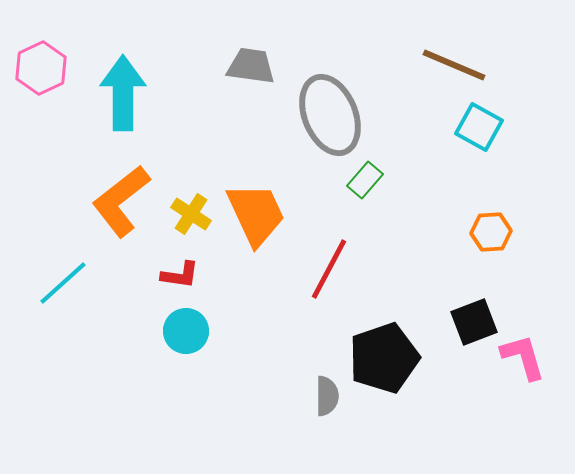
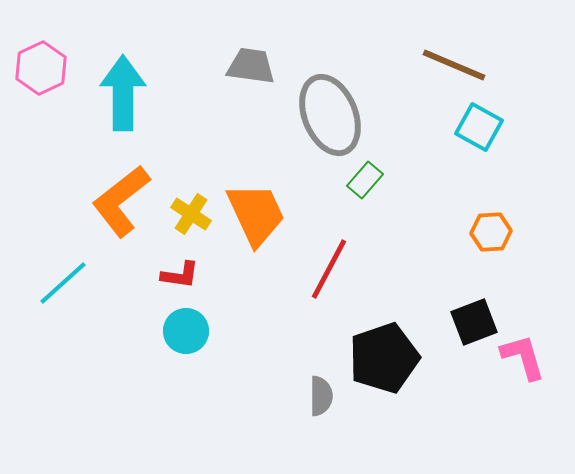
gray semicircle: moved 6 px left
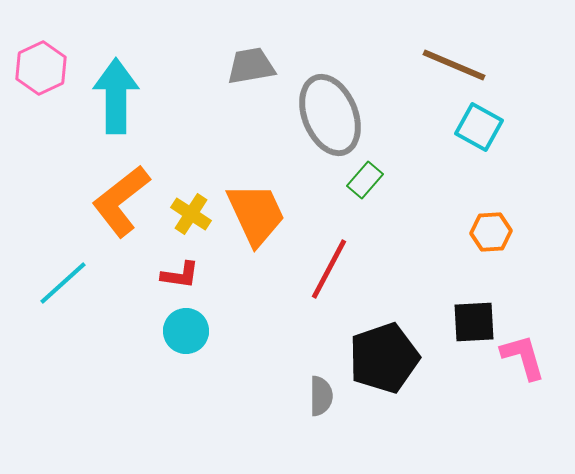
gray trapezoid: rotated 18 degrees counterclockwise
cyan arrow: moved 7 px left, 3 px down
black square: rotated 18 degrees clockwise
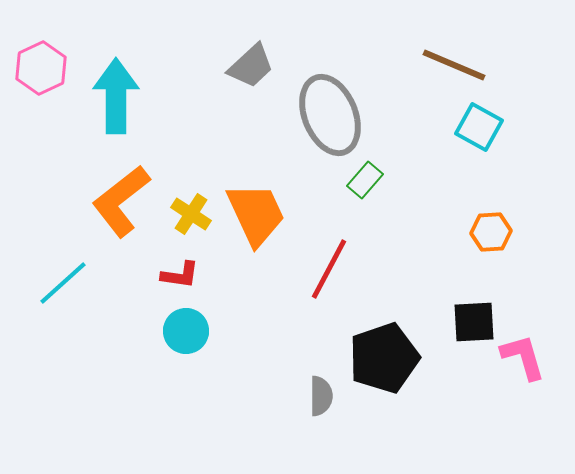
gray trapezoid: rotated 147 degrees clockwise
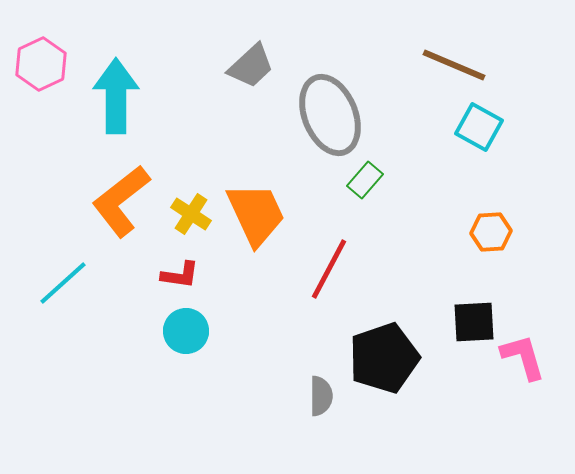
pink hexagon: moved 4 px up
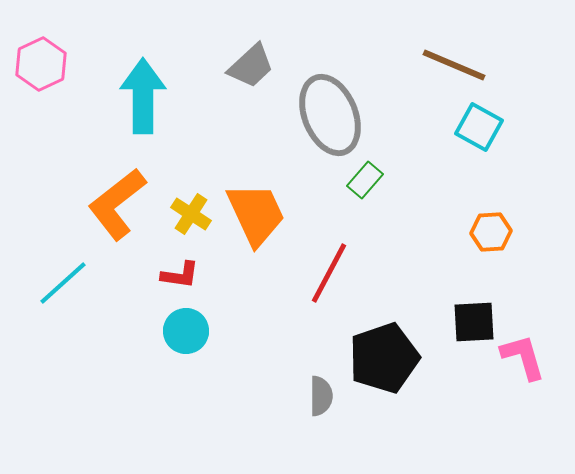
cyan arrow: moved 27 px right
orange L-shape: moved 4 px left, 3 px down
red line: moved 4 px down
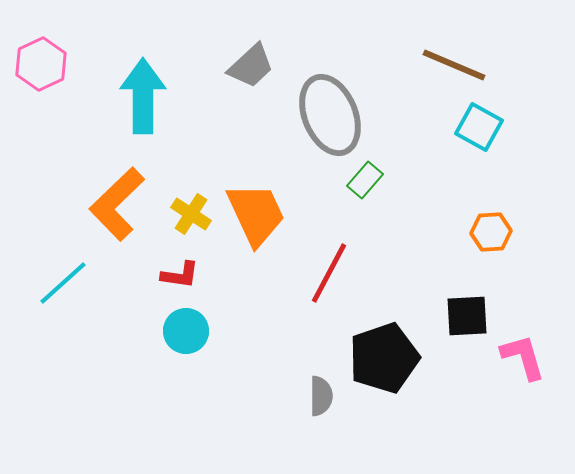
orange L-shape: rotated 6 degrees counterclockwise
black square: moved 7 px left, 6 px up
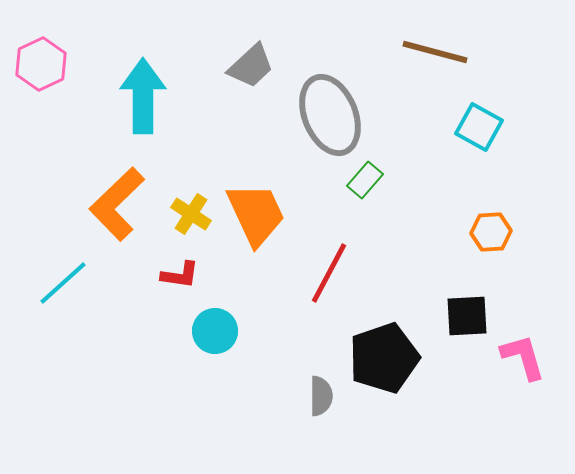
brown line: moved 19 px left, 13 px up; rotated 8 degrees counterclockwise
cyan circle: moved 29 px right
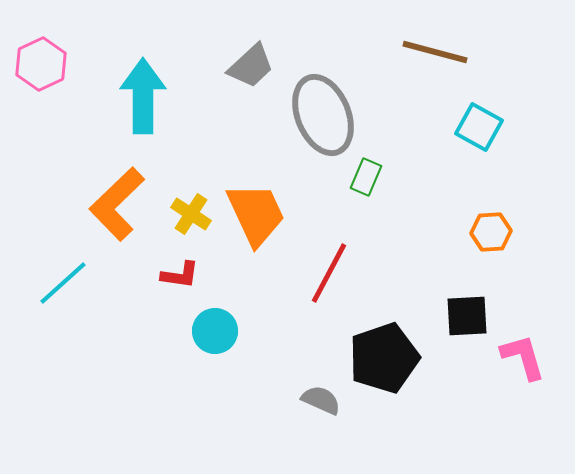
gray ellipse: moved 7 px left
green rectangle: moved 1 px right, 3 px up; rotated 18 degrees counterclockwise
gray semicircle: moved 4 px down; rotated 66 degrees counterclockwise
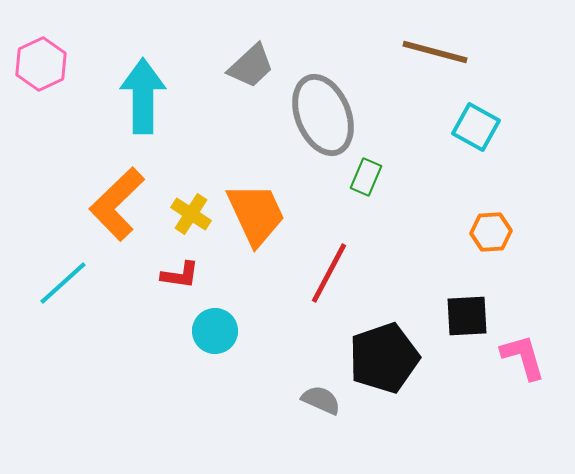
cyan square: moved 3 px left
